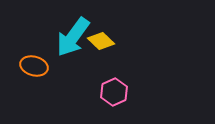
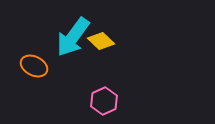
orange ellipse: rotated 12 degrees clockwise
pink hexagon: moved 10 px left, 9 px down
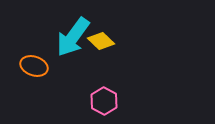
orange ellipse: rotated 8 degrees counterclockwise
pink hexagon: rotated 8 degrees counterclockwise
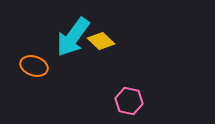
pink hexagon: moved 25 px right; rotated 16 degrees counterclockwise
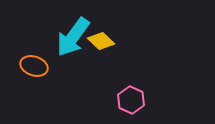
pink hexagon: moved 2 px right, 1 px up; rotated 12 degrees clockwise
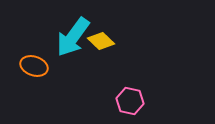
pink hexagon: moved 1 px left, 1 px down; rotated 12 degrees counterclockwise
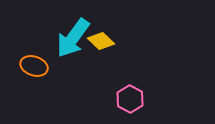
cyan arrow: moved 1 px down
pink hexagon: moved 2 px up; rotated 16 degrees clockwise
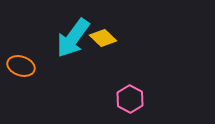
yellow diamond: moved 2 px right, 3 px up
orange ellipse: moved 13 px left
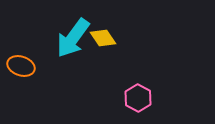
yellow diamond: rotated 12 degrees clockwise
pink hexagon: moved 8 px right, 1 px up
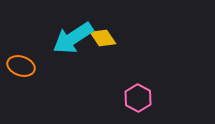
cyan arrow: rotated 21 degrees clockwise
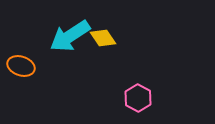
cyan arrow: moved 3 px left, 2 px up
